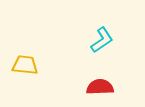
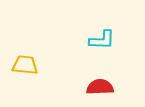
cyan L-shape: rotated 36 degrees clockwise
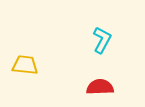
cyan L-shape: rotated 64 degrees counterclockwise
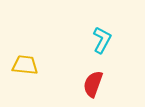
red semicircle: moved 7 px left, 3 px up; rotated 68 degrees counterclockwise
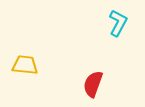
cyan L-shape: moved 16 px right, 17 px up
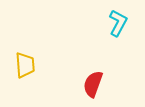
yellow trapezoid: rotated 80 degrees clockwise
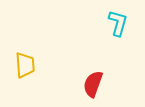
cyan L-shape: rotated 12 degrees counterclockwise
